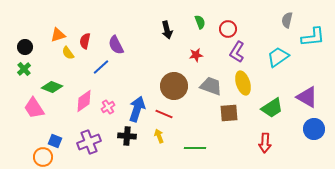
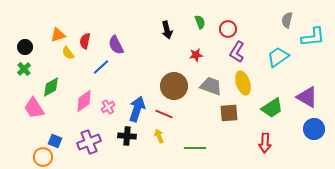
green diamond: moved 1 px left; rotated 50 degrees counterclockwise
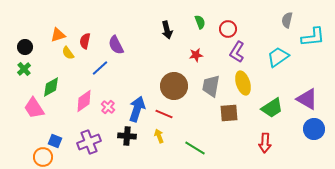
blue line: moved 1 px left, 1 px down
gray trapezoid: rotated 100 degrees counterclockwise
purple triangle: moved 2 px down
pink cross: rotated 16 degrees counterclockwise
green line: rotated 30 degrees clockwise
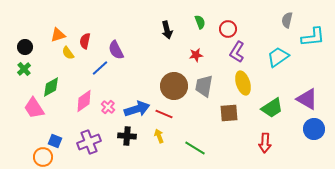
purple semicircle: moved 5 px down
gray trapezoid: moved 7 px left
blue arrow: rotated 55 degrees clockwise
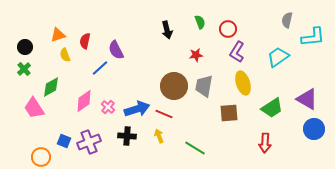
yellow semicircle: moved 3 px left, 2 px down; rotated 16 degrees clockwise
blue square: moved 9 px right
orange circle: moved 2 px left
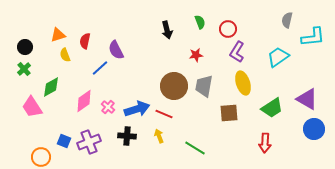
pink trapezoid: moved 2 px left, 1 px up
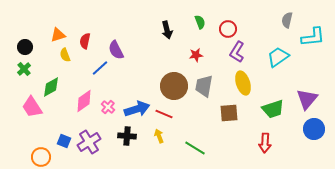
purple triangle: rotated 40 degrees clockwise
green trapezoid: moved 1 px right, 1 px down; rotated 15 degrees clockwise
purple cross: rotated 10 degrees counterclockwise
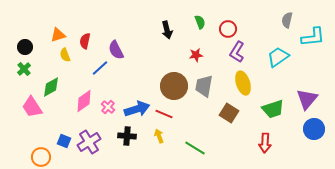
brown square: rotated 36 degrees clockwise
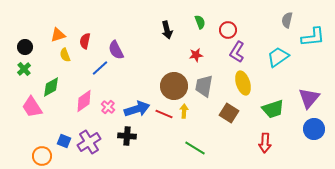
red circle: moved 1 px down
purple triangle: moved 2 px right, 1 px up
yellow arrow: moved 25 px right, 25 px up; rotated 24 degrees clockwise
orange circle: moved 1 px right, 1 px up
